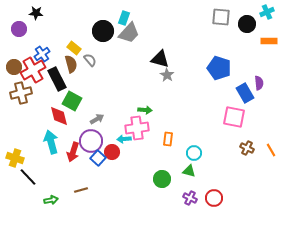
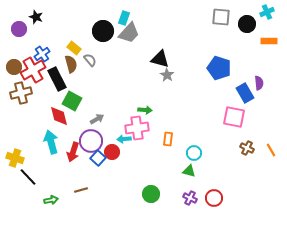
black star at (36, 13): moved 4 px down; rotated 16 degrees clockwise
green circle at (162, 179): moved 11 px left, 15 px down
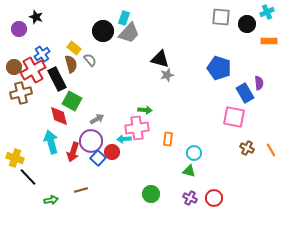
gray star at (167, 75): rotated 24 degrees clockwise
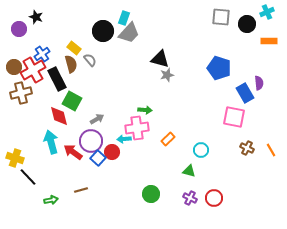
orange rectangle at (168, 139): rotated 40 degrees clockwise
red arrow at (73, 152): rotated 108 degrees clockwise
cyan circle at (194, 153): moved 7 px right, 3 px up
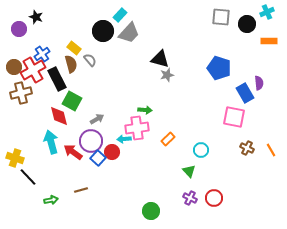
cyan rectangle at (124, 18): moved 4 px left, 3 px up; rotated 24 degrees clockwise
green triangle at (189, 171): rotated 32 degrees clockwise
green circle at (151, 194): moved 17 px down
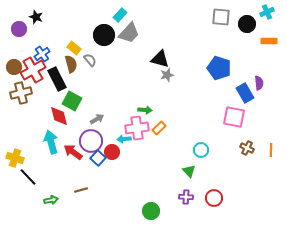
black circle at (103, 31): moved 1 px right, 4 px down
orange rectangle at (168, 139): moved 9 px left, 11 px up
orange line at (271, 150): rotated 32 degrees clockwise
purple cross at (190, 198): moved 4 px left, 1 px up; rotated 24 degrees counterclockwise
